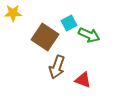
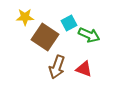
yellow star: moved 12 px right, 4 px down
red triangle: moved 1 px right, 11 px up
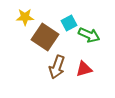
red triangle: rotated 36 degrees counterclockwise
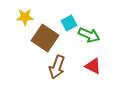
brown square: moved 1 px down
red triangle: moved 9 px right, 3 px up; rotated 42 degrees clockwise
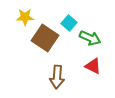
cyan square: rotated 21 degrees counterclockwise
green arrow: moved 1 px right, 3 px down
brown arrow: moved 10 px down; rotated 15 degrees counterclockwise
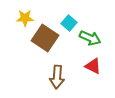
yellow star: moved 1 px down
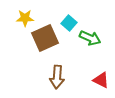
brown square: rotated 32 degrees clockwise
red triangle: moved 8 px right, 14 px down
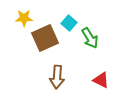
yellow star: moved 1 px left
green arrow: rotated 35 degrees clockwise
